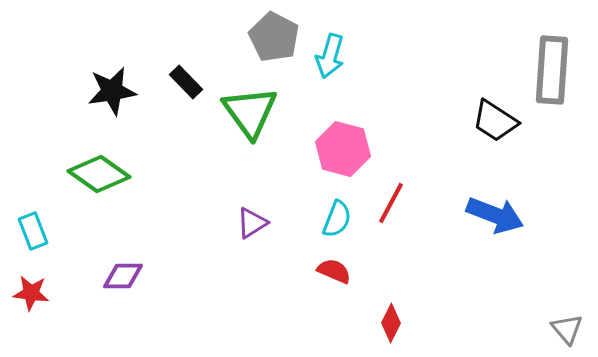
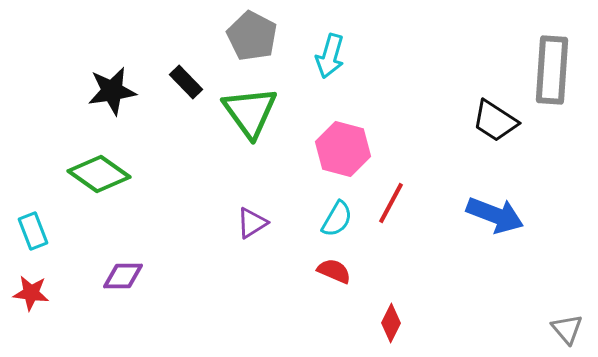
gray pentagon: moved 22 px left, 1 px up
cyan semicircle: rotated 9 degrees clockwise
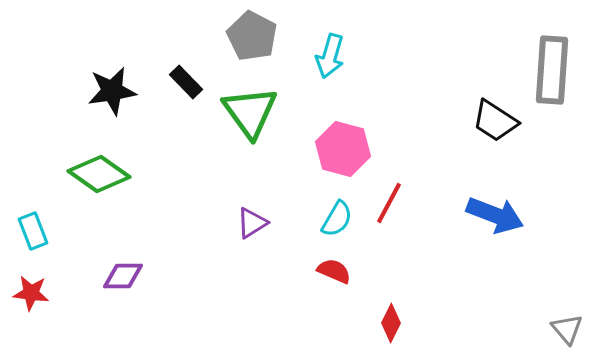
red line: moved 2 px left
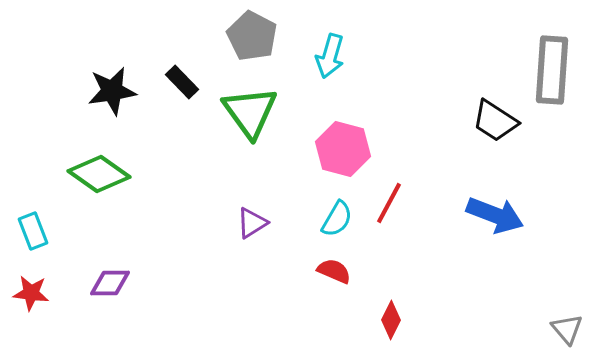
black rectangle: moved 4 px left
purple diamond: moved 13 px left, 7 px down
red diamond: moved 3 px up
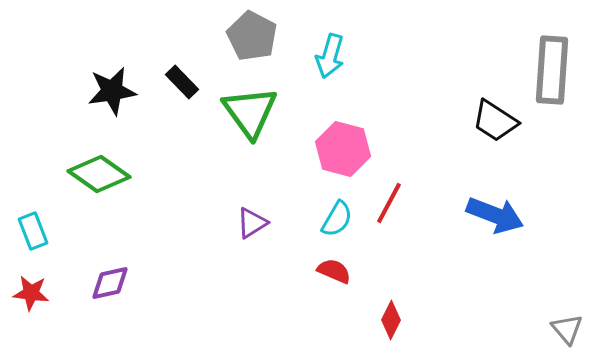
purple diamond: rotated 12 degrees counterclockwise
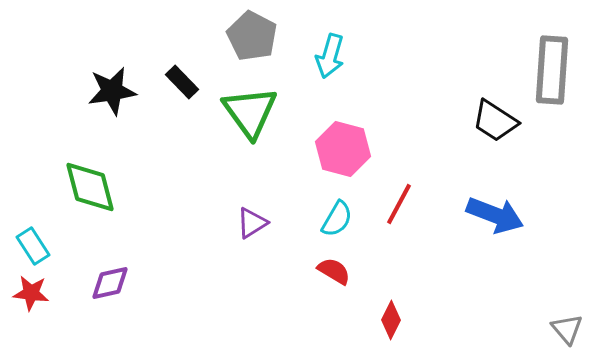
green diamond: moved 9 px left, 13 px down; rotated 40 degrees clockwise
red line: moved 10 px right, 1 px down
cyan rectangle: moved 15 px down; rotated 12 degrees counterclockwise
red semicircle: rotated 8 degrees clockwise
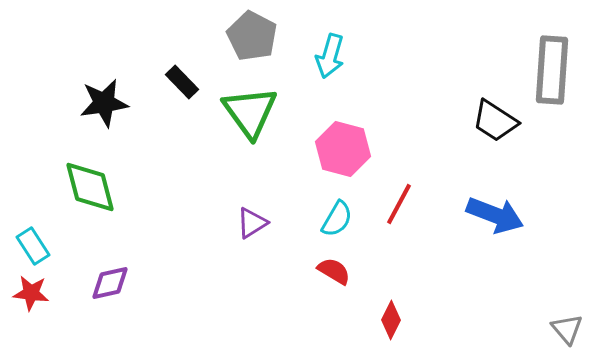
black star: moved 8 px left, 12 px down
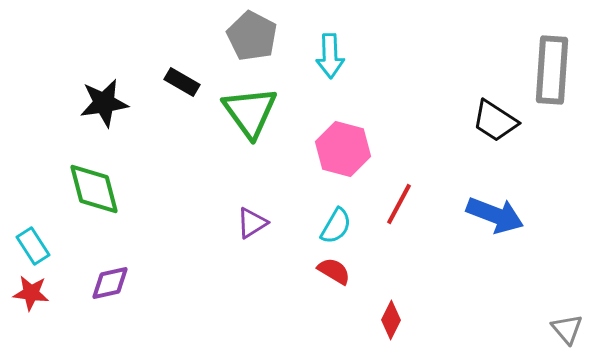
cyan arrow: rotated 18 degrees counterclockwise
black rectangle: rotated 16 degrees counterclockwise
green diamond: moved 4 px right, 2 px down
cyan semicircle: moved 1 px left, 7 px down
